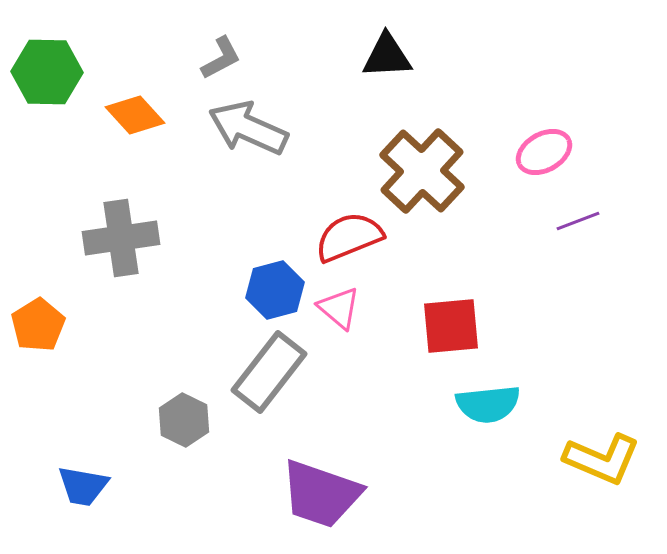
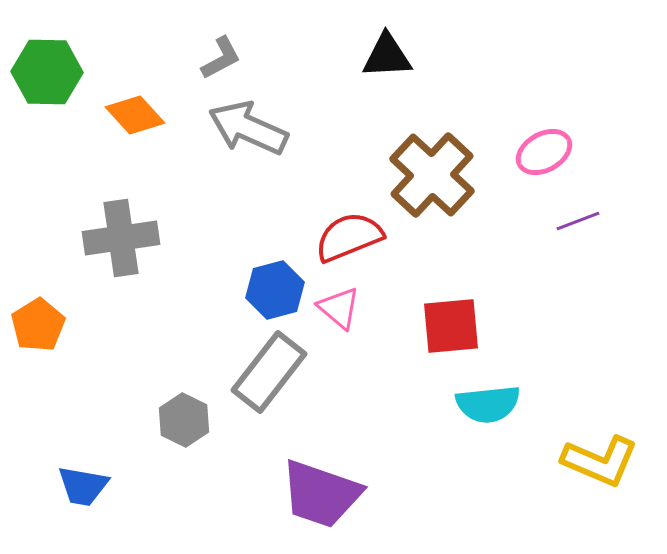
brown cross: moved 10 px right, 4 px down
yellow L-shape: moved 2 px left, 2 px down
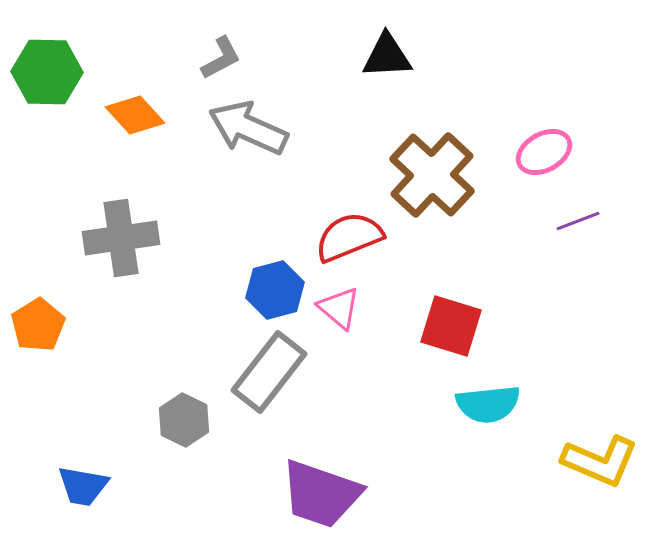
red square: rotated 22 degrees clockwise
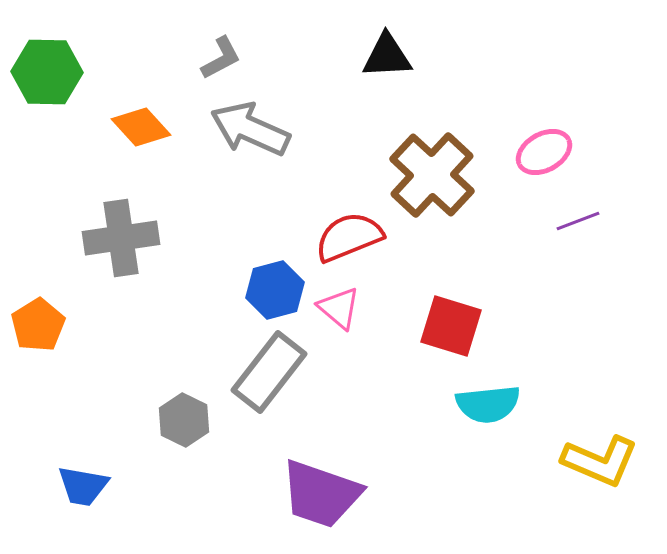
orange diamond: moved 6 px right, 12 px down
gray arrow: moved 2 px right, 1 px down
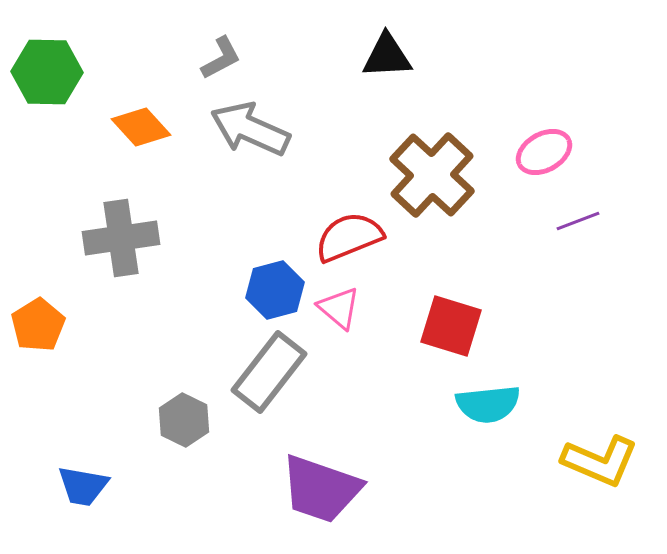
purple trapezoid: moved 5 px up
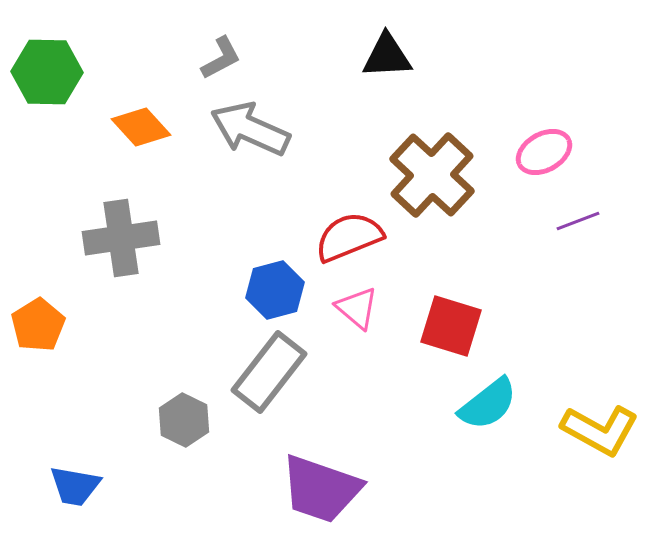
pink triangle: moved 18 px right
cyan semicircle: rotated 32 degrees counterclockwise
yellow L-shape: moved 31 px up; rotated 6 degrees clockwise
blue trapezoid: moved 8 px left
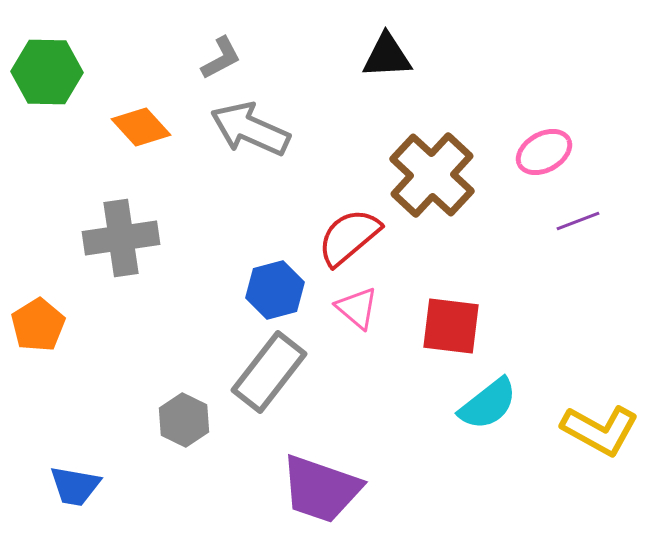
red semicircle: rotated 18 degrees counterclockwise
red square: rotated 10 degrees counterclockwise
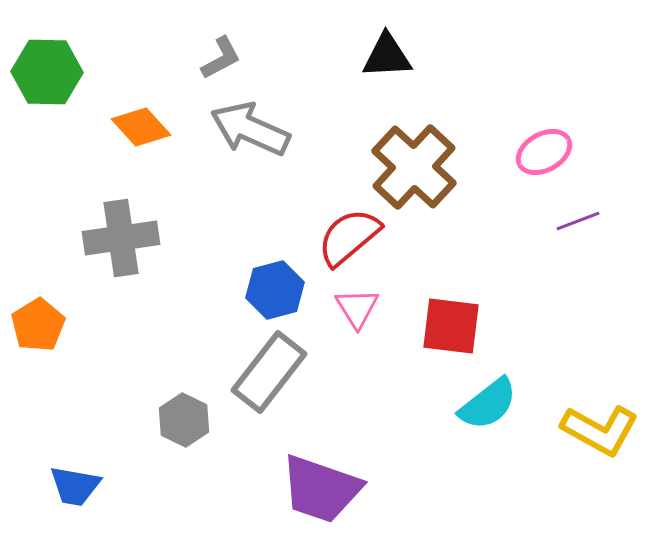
brown cross: moved 18 px left, 8 px up
pink triangle: rotated 18 degrees clockwise
